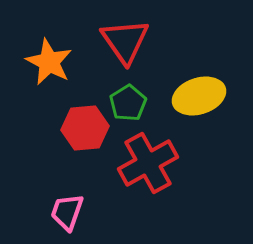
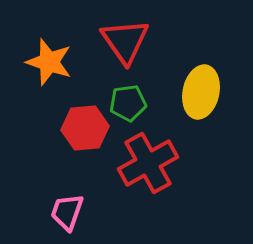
orange star: rotated 9 degrees counterclockwise
yellow ellipse: moved 2 px right, 4 px up; rotated 60 degrees counterclockwise
green pentagon: rotated 24 degrees clockwise
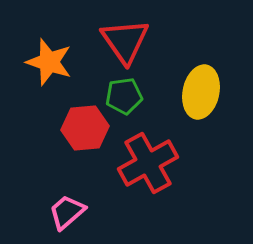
green pentagon: moved 4 px left, 7 px up
pink trapezoid: rotated 30 degrees clockwise
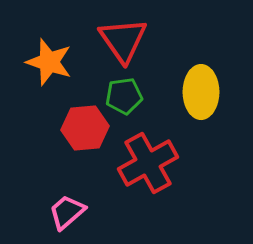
red triangle: moved 2 px left, 1 px up
yellow ellipse: rotated 12 degrees counterclockwise
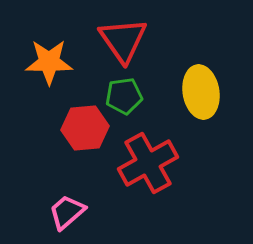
orange star: rotated 18 degrees counterclockwise
yellow ellipse: rotated 9 degrees counterclockwise
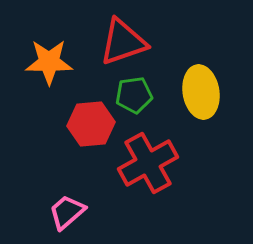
red triangle: moved 2 px down; rotated 46 degrees clockwise
green pentagon: moved 10 px right, 1 px up
red hexagon: moved 6 px right, 4 px up
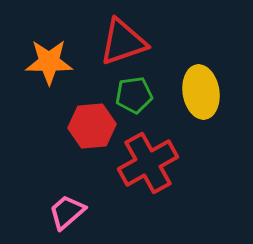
red hexagon: moved 1 px right, 2 px down
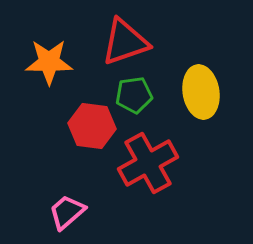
red triangle: moved 2 px right
red hexagon: rotated 12 degrees clockwise
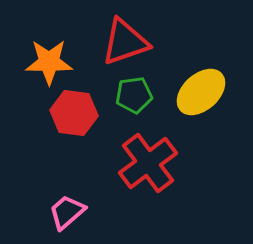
yellow ellipse: rotated 57 degrees clockwise
red hexagon: moved 18 px left, 13 px up
red cross: rotated 8 degrees counterclockwise
